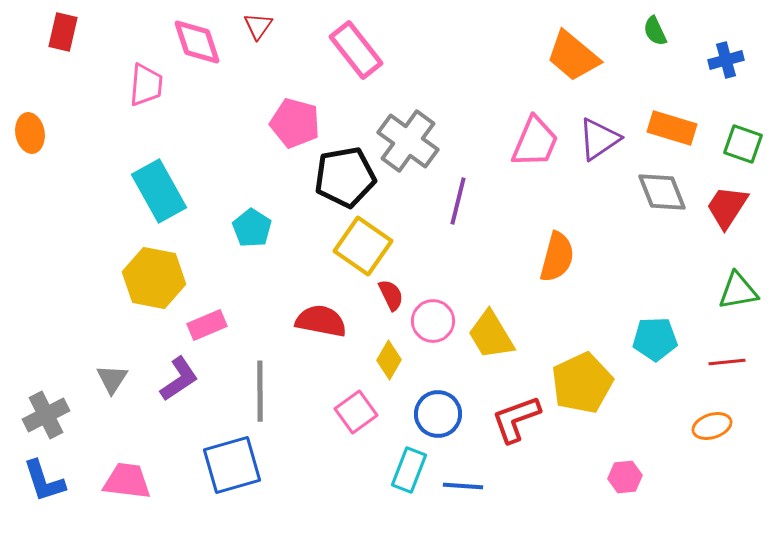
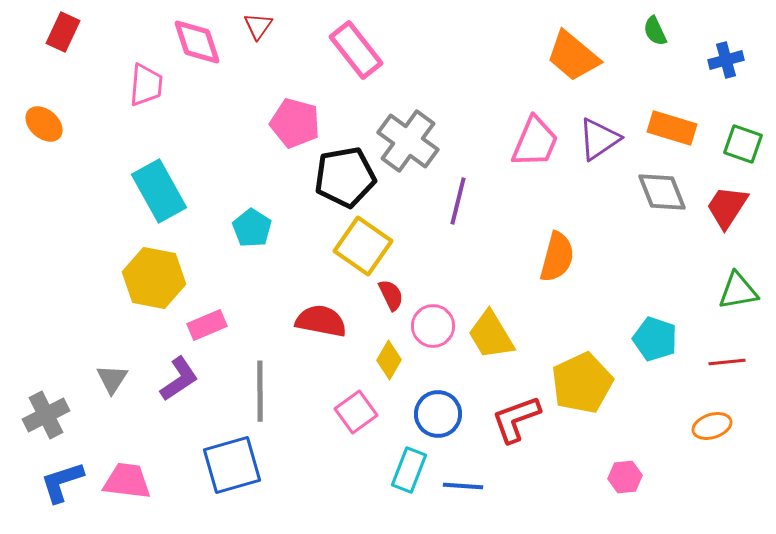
red rectangle at (63, 32): rotated 12 degrees clockwise
orange ellipse at (30, 133): moved 14 px right, 9 px up; rotated 39 degrees counterclockwise
pink circle at (433, 321): moved 5 px down
cyan pentagon at (655, 339): rotated 21 degrees clockwise
blue L-shape at (44, 481): moved 18 px right, 1 px down; rotated 90 degrees clockwise
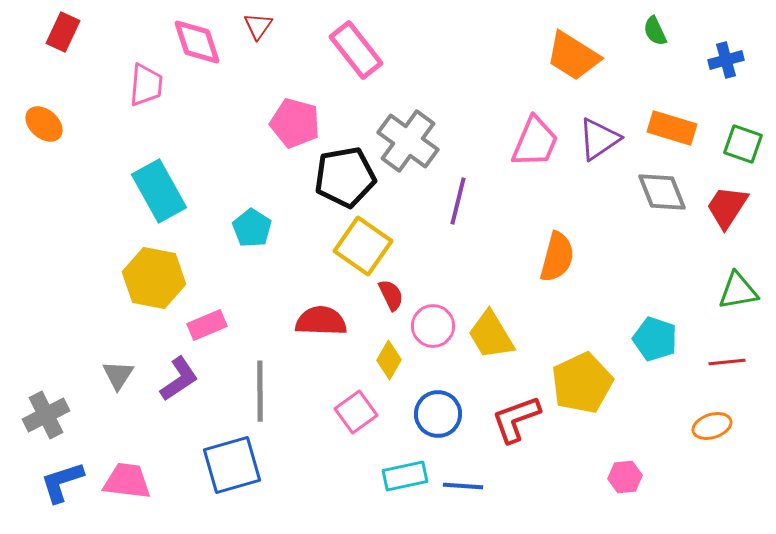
orange trapezoid at (573, 56): rotated 8 degrees counterclockwise
red semicircle at (321, 321): rotated 9 degrees counterclockwise
gray triangle at (112, 379): moved 6 px right, 4 px up
cyan rectangle at (409, 470): moved 4 px left, 6 px down; rotated 57 degrees clockwise
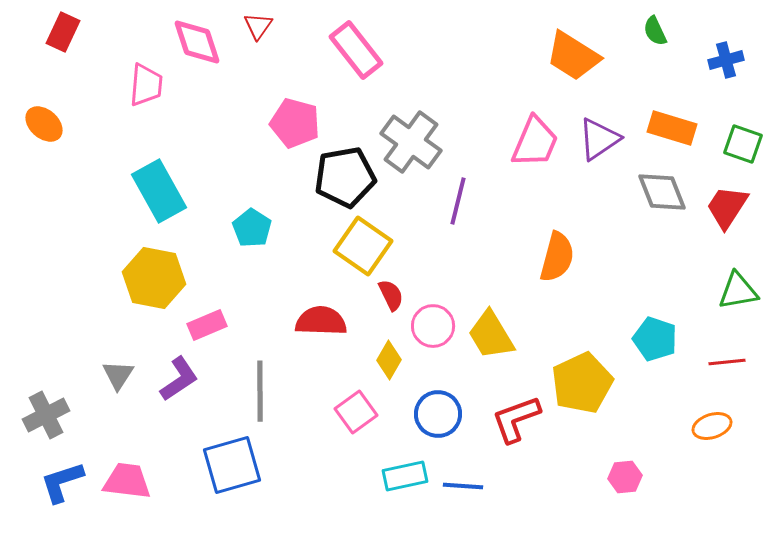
gray cross at (408, 141): moved 3 px right, 1 px down
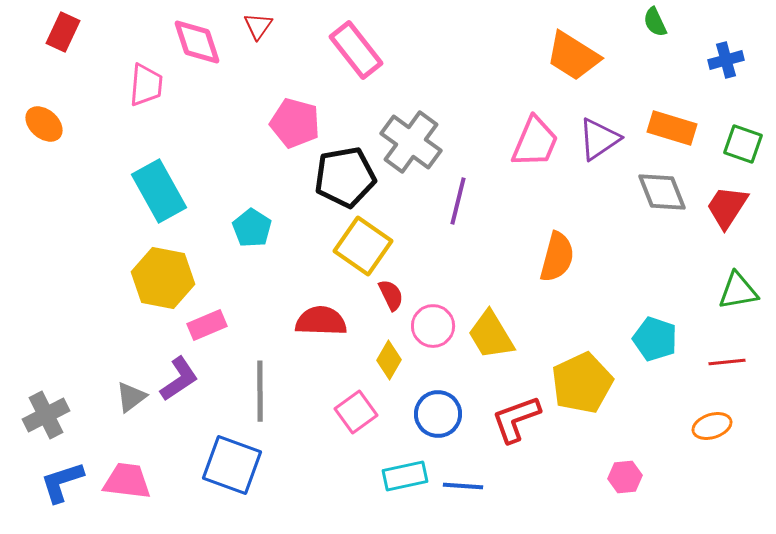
green semicircle at (655, 31): moved 9 px up
yellow hexagon at (154, 278): moved 9 px right
gray triangle at (118, 375): moved 13 px right, 22 px down; rotated 20 degrees clockwise
blue square at (232, 465): rotated 36 degrees clockwise
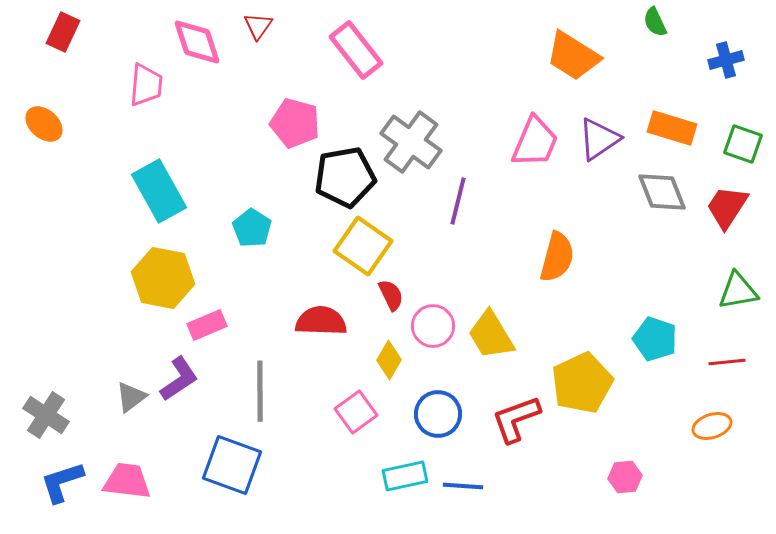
gray cross at (46, 415): rotated 30 degrees counterclockwise
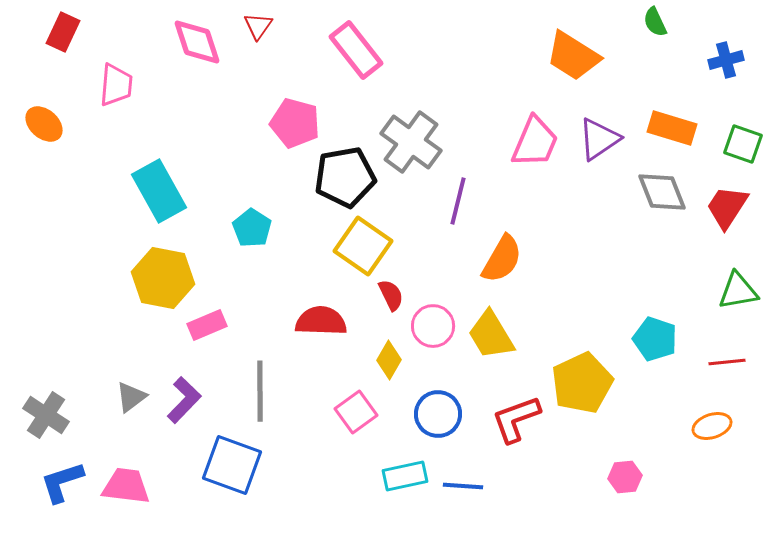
pink trapezoid at (146, 85): moved 30 px left
orange semicircle at (557, 257): moved 55 px left, 2 px down; rotated 15 degrees clockwise
purple L-shape at (179, 379): moved 5 px right, 21 px down; rotated 12 degrees counterclockwise
pink trapezoid at (127, 481): moved 1 px left, 5 px down
